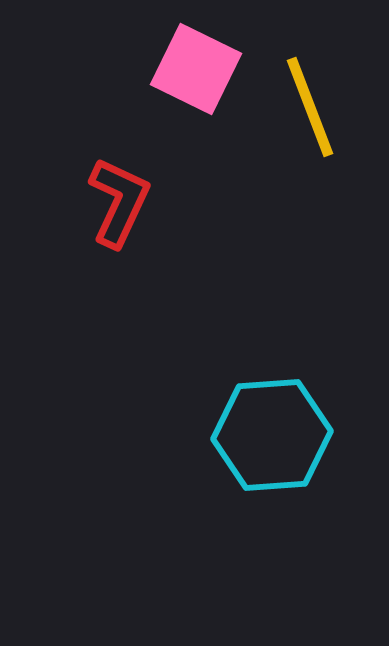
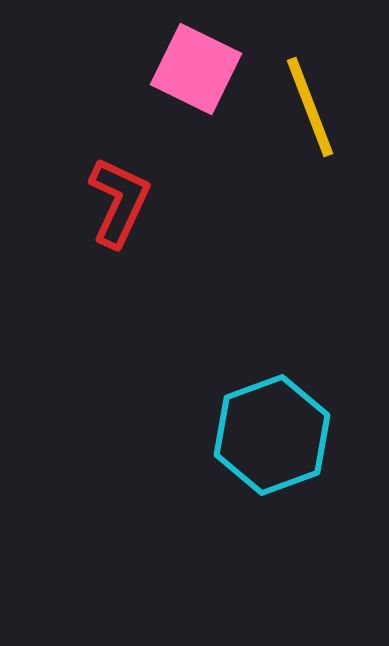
cyan hexagon: rotated 16 degrees counterclockwise
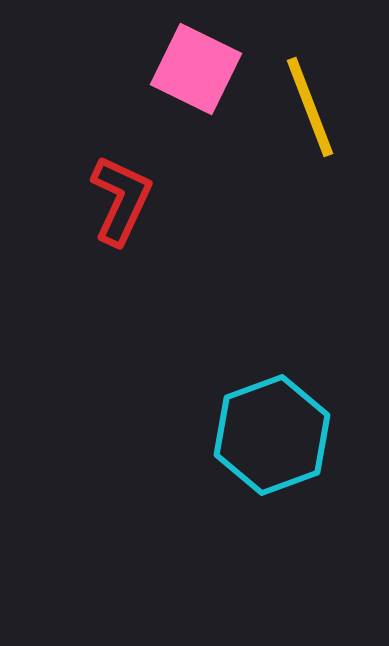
red L-shape: moved 2 px right, 2 px up
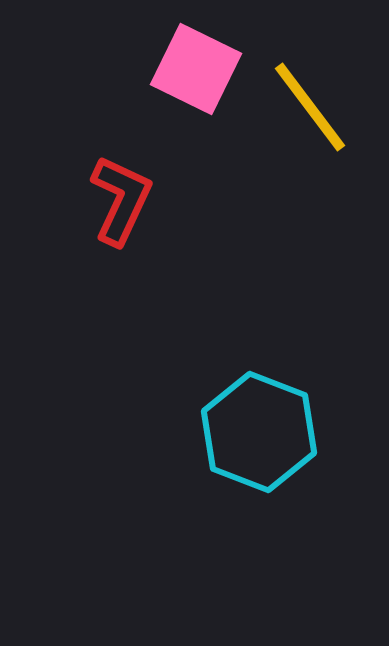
yellow line: rotated 16 degrees counterclockwise
cyan hexagon: moved 13 px left, 3 px up; rotated 19 degrees counterclockwise
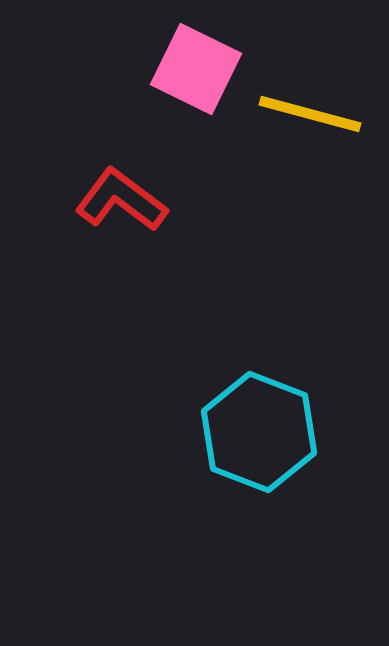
yellow line: moved 7 px down; rotated 38 degrees counterclockwise
red L-shape: rotated 78 degrees counterclockwise
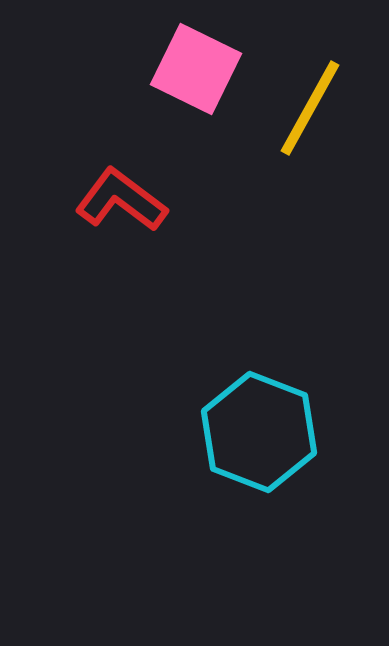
yellow line: moved 6 px up; rotated 76 degrees counterclockwise
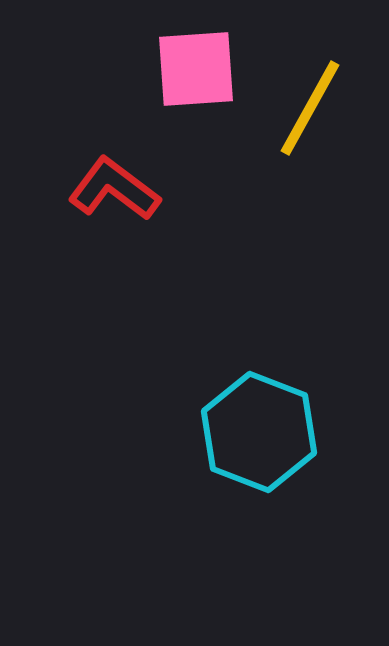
pink square: rotated 30 degrees counterclockwise
red L-shape: moved 7 px left, 11 px up
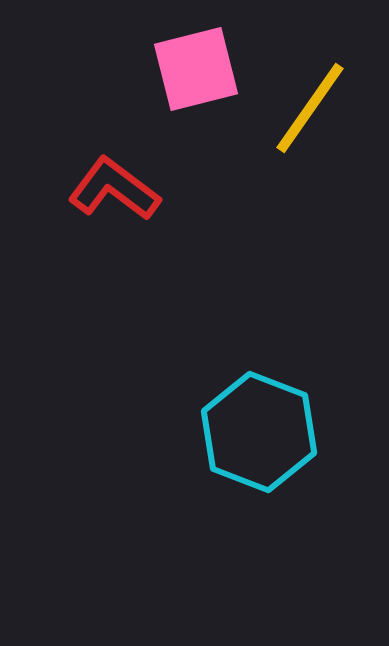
pink square: rotated 10 degrees counterclockwise
yellow line: rotated 6 degrees clockwise
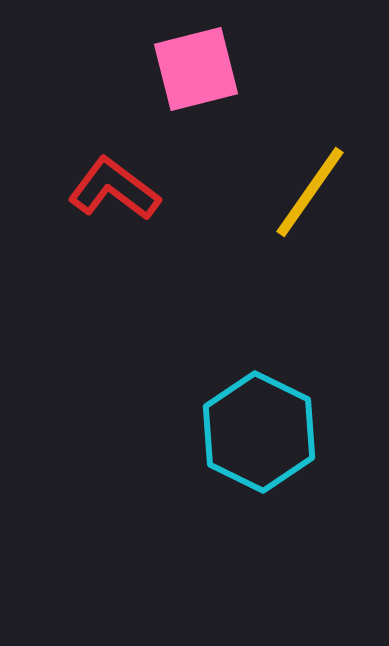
yellow line: moved 84 px down
cyan hexagon: rotated 5 degrees clockwise
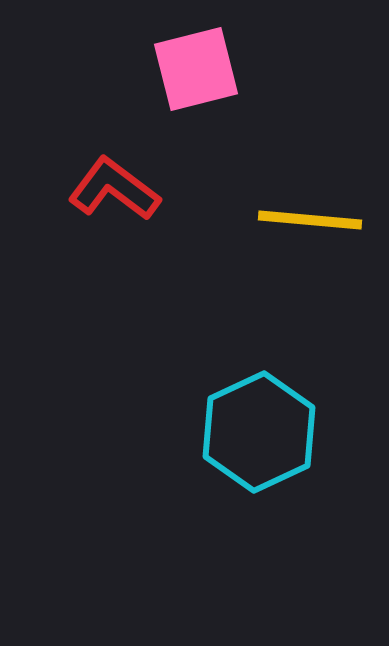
yellow line: moved 28 px down; rotated 60 degrees clockwise
cyan hexagon: rotated 9 degrees clockwise
